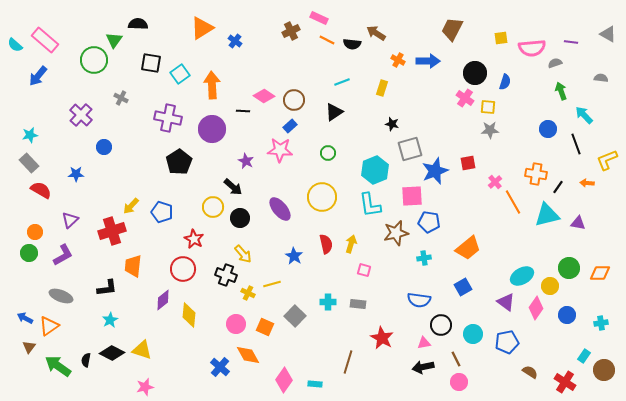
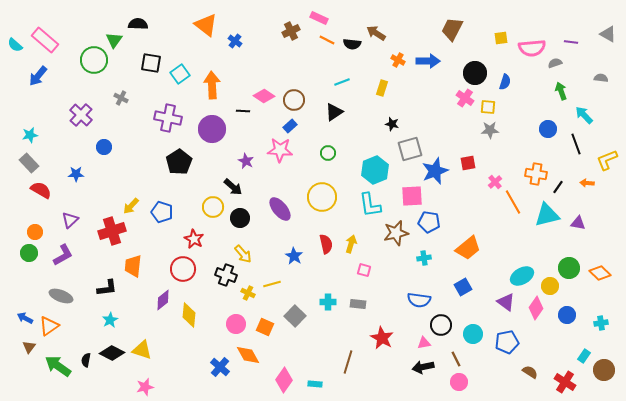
orange triangle at (202, 28): moved 4 px right, 3 px up; rotated 50 degrees counterclockwise
orange diamond at (600, 273): rotated 45 degrees clockwise
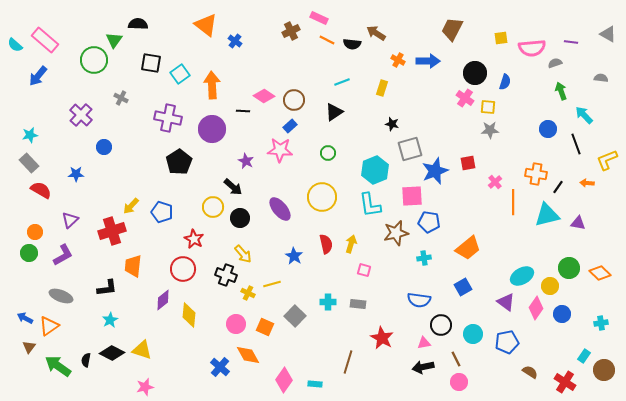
orange line at (513, 202): rotated 30 degrees clockwise
blue circle at (567, 315): moved 5 px left, 1 px up
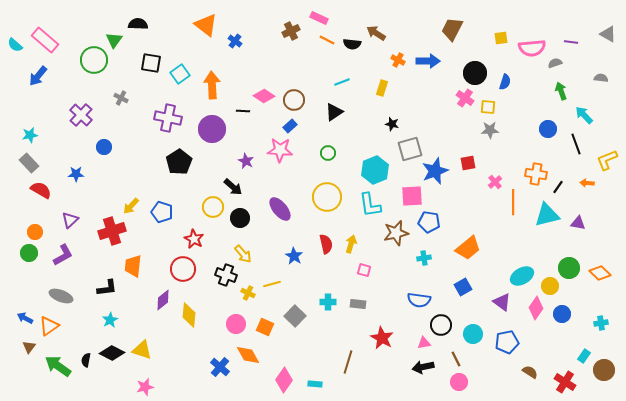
yellow circle at (322, 197): moved 5 px right
purple triangle at (506, 302): moved 4 px left
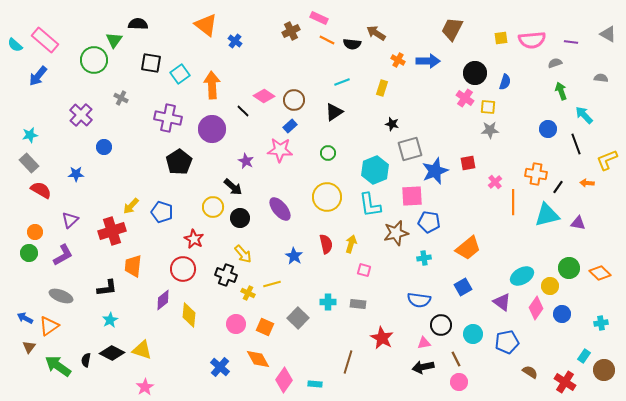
pink semicircle at (532, 48): moved 8 px up
black line at (243, 111): rotated 40 degrees clockwise
gray square at (295, 316): moved 3 px right, 2 px down
orange diamond at (248, 355): moved 10 px right, 4 px down
pink star at (145, 387): rotated 18 degrees counterclockwise
